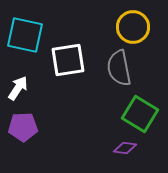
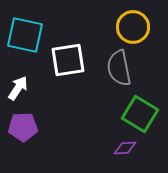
purple diamond: rotated 10 degrees counterclockwise
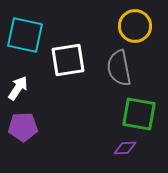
yellow circle: moved 2 px right, 1 px up
green square: moved 1 px left; rotated 21 degrees counterclockwise
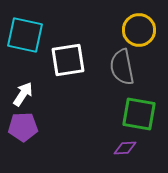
yellow circle: moved 4 px right, 4 px down
gray semicircle: moved 3 px right, 1 px up
white arrow: moved 5 px right, 6 px down
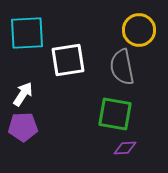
cyan square: moved 2 px right, 2 px up; rotated 15 degrees counterclockwise
green square: moved 24 px left
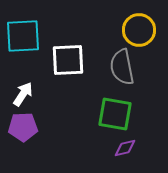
cyan square: moved 4 px left, 3 px down
white square: rotated 6 degrees clockwise
purple diamond: rotated 10 degrees counterclockwise
